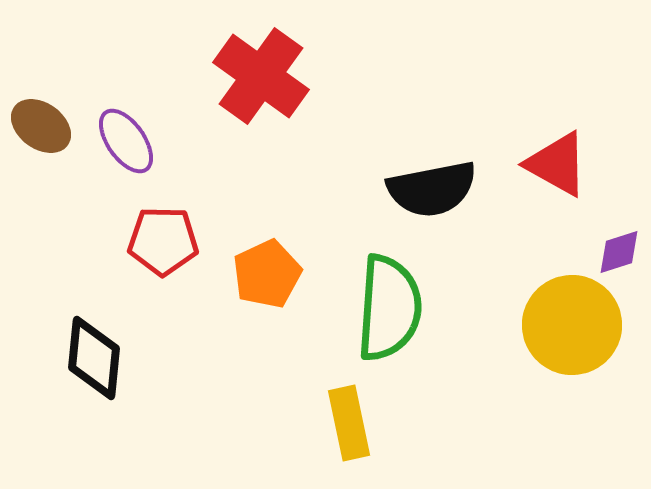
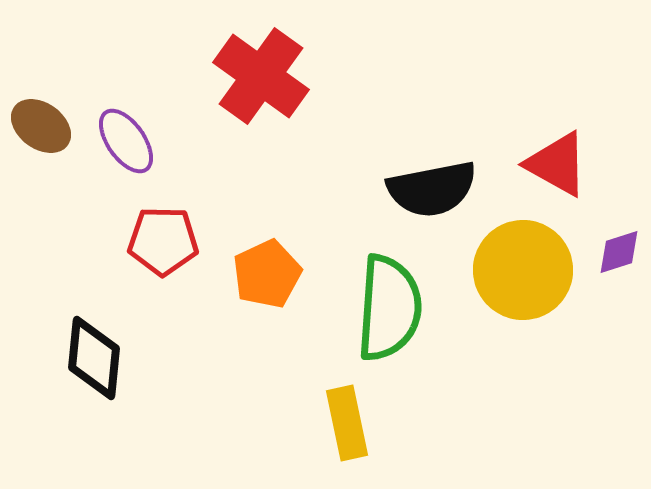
yellow circle: moved 49 px left, 55 px up
yellow rectangle: moved 2 px left
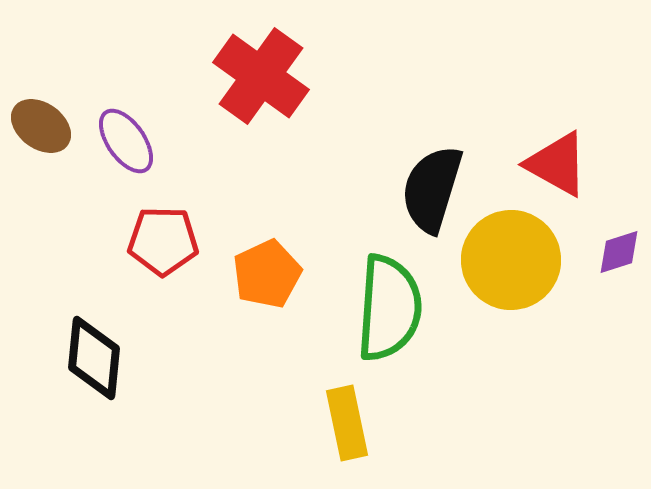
black semicircle: rotated 118 degrees clockwise
yellow circle: moved 12 px left, 10 px up
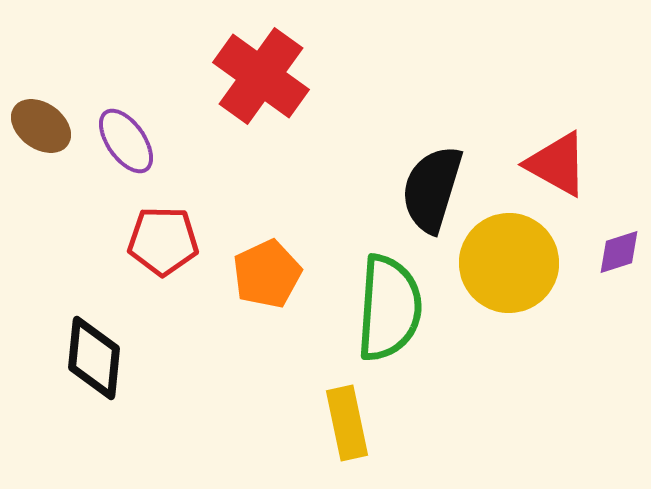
yellow circle: moved 2 px left, 3 px down
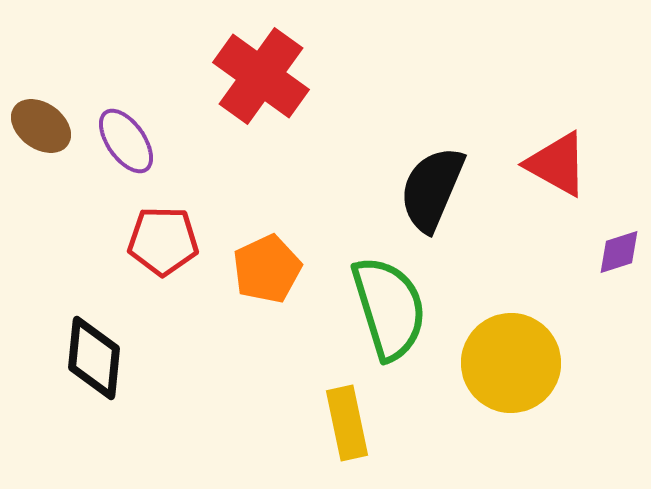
black semicircle: rotated 6 degrees clockwise
yellow circle: moved 2 px right, 100 px down
orange pentagon: moved 5 px up
green semicircle: rotated 21 degrees counterclockwise
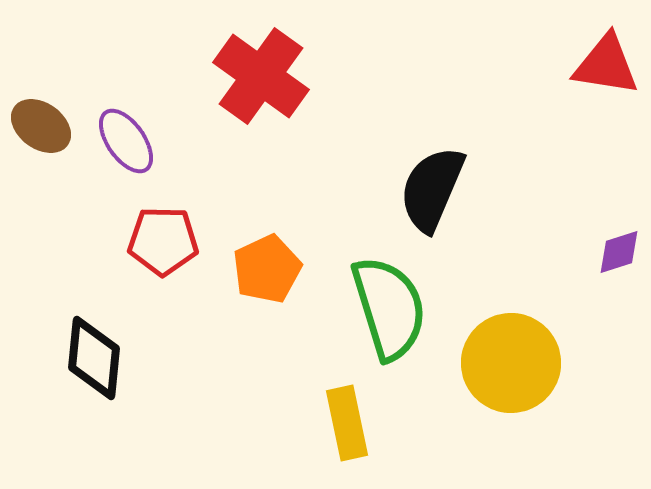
red triangle: moved 49 px right, 99 px up; rotated 20 degrees counterclockwise
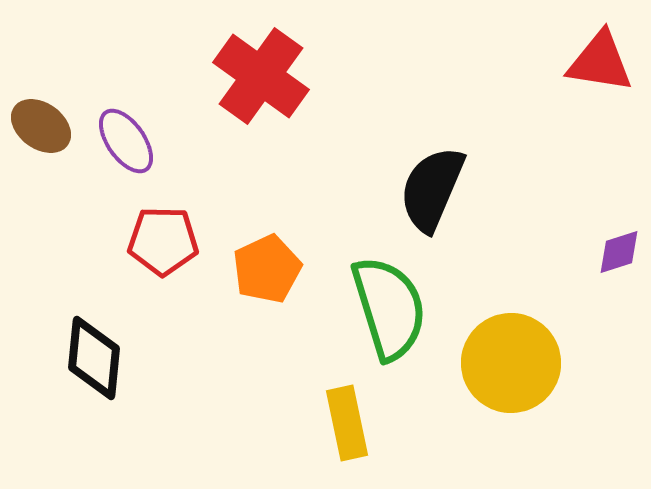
red triangle: moved 6 px left, 3 px up
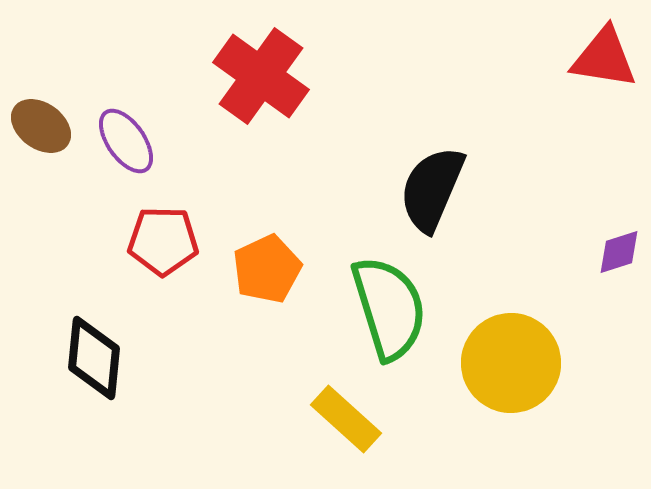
red triangle: moved 4 px right, 4 px up
yellow rectangle: moved 1 px left, 4 px up; rotated 36 degrees counterclockwise
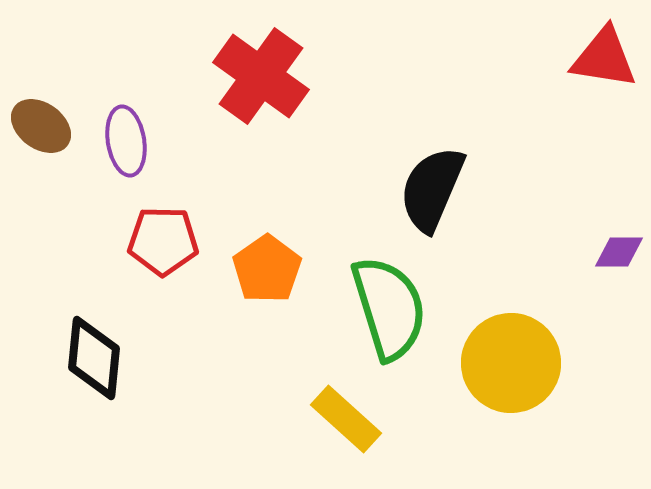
purple ellipse: rotated 26 degrees clockwise
purple diamond: rotated 18 degrees clockwise
orange pentagon: rotated 10 degrees counterclockwise
